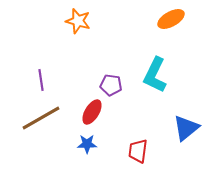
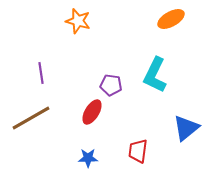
purple line: moved 7 px up
brown line: moved 10 px left
blue star: moved 1 px right, 14 px down
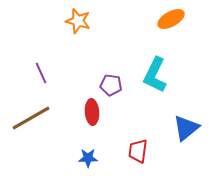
purple line: rotated 15 degrees counterclockwise
red ellipse: rotated 35 degrees counterclockwise
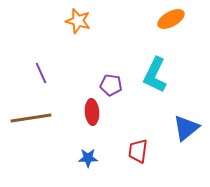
brown line: rotated 21 degrees clockwise
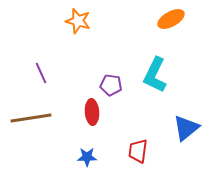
blue star: moved 1 px left, 1 px up
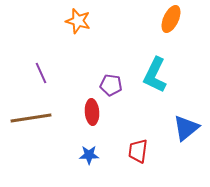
orange ellipse: rotated 36 degrees counterclockwise
blue star: moved 2 px right, 2 px up
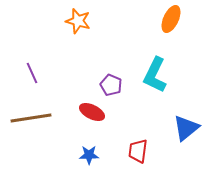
purple line: moved 9 px left
purple pentagon: rotated 15 degrees clockwise
red ellipse: rotated 60 degrees counterclockwise
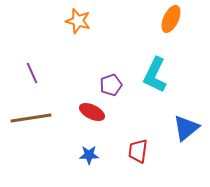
purple pentagon: rotated 30 degrees clockwise
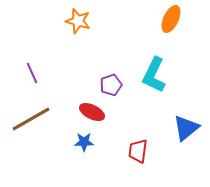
cyan L-shape: moved 1 px left
brown line: moved 1 px down; rotated 21 degrees counterclockwise
blue star: moved 5 px left, 13 px up
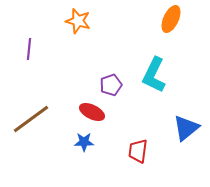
purple line: moved 3 px left, 24 px up; rotated 30 degrees clockwise
brown line: rotated 6 degrees counterclockwise
